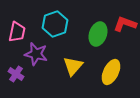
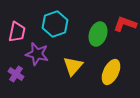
purple star: moved 1 px right
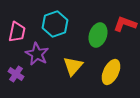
green ellipse: moved 1 px down
purple star: rotated 15 degrees clockwise
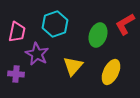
red L-shape: rotated 50 degrees counterclockwise
purple cross: rotated 28 degrees counterclockwise
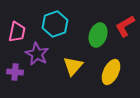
red L-shape: moved 2 px down
purple cross: moved 1 px left, 2 px up
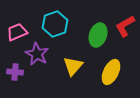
pink trapezoid: rotated 125 degrees counterclockwise
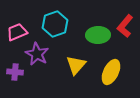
red L-shape: rotated 20 degrees counterclockwise
green ellipse: rotated 70 degrees clockwise
yellow triangle: moved 3 px right, 1 px up
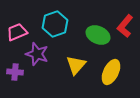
green ellipse: rotated 25 degrees clockwise
purple star: rotated 10 degrees counterclockwise
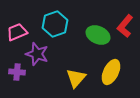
yellow triangle: moved 13 px down
purple cross: moved 2 px right
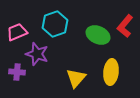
yellow ellipse: rotated 20 degrees counterclockwise
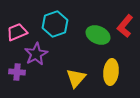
purple star: moved 1 px left; rotated 25 degrees clockwise
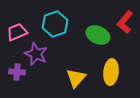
red L-shape: moved 4 px up
purple star: rotated 20 degrees counterclockwise
